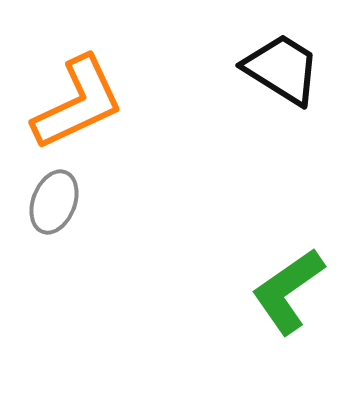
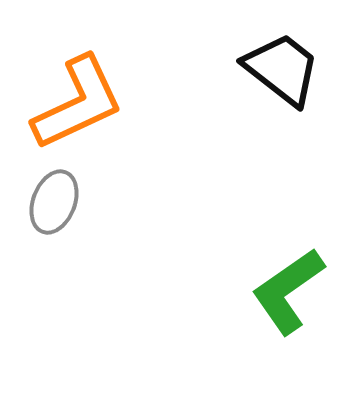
black trapezoid: rotated 6 degrees clockwise
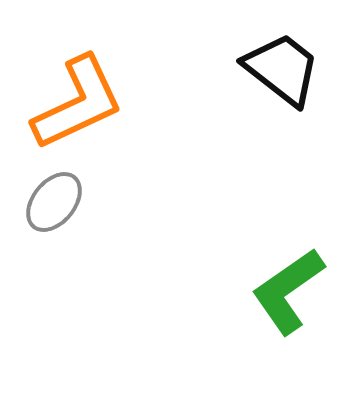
gray ellipse: rotated 18 degrees clockwise
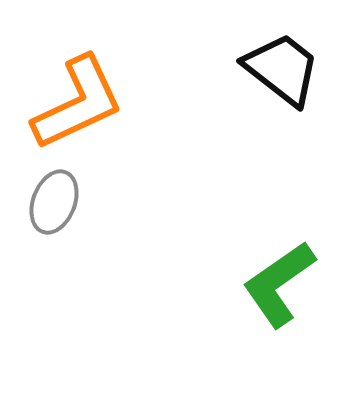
gray ellipse: rotated 18 degrees counterclockwise
green L-shape: moved 9 px left, 7 px up
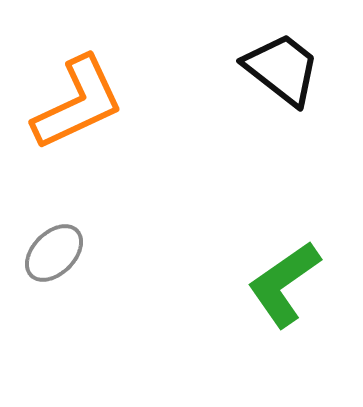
gray ellipse: moved 51 px down; rotated 24 degrees clockwise
green L-shape: moved 5 px right
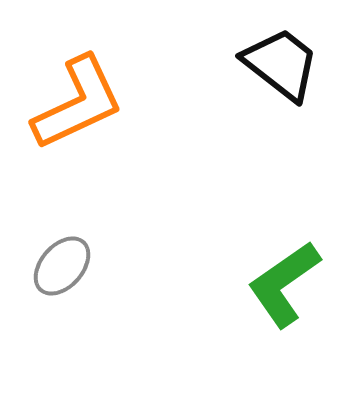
black trapezoid: moved 1 px left, 5 px up
gray ellipse: moved 8 px right, 13 px down; rotated 4 degrees counterclockwise
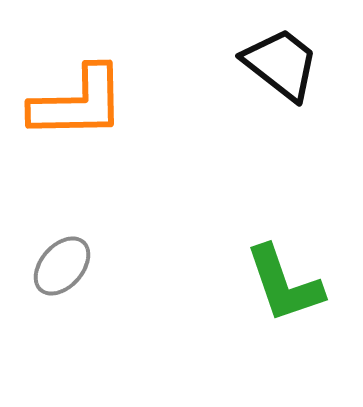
orange L-shape: rotated 24 degrees clockwise
green L-shape: rotated 74 degrees counterclockwise
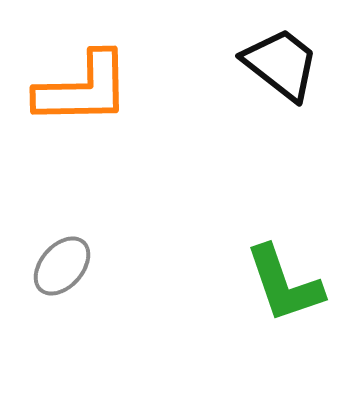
orange L-shape: moved 5 px right, 14 px up
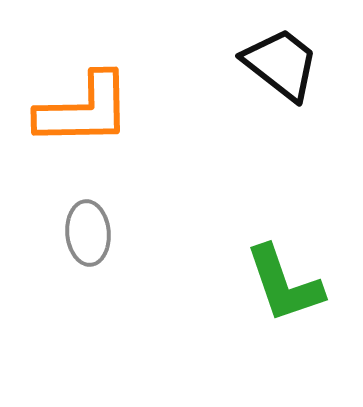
orange L-shape: moved 1 px right, 21 px down
gray ellipse: moved 26 px right, 33 px up; rotated 46 degrees counterclockwise
